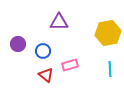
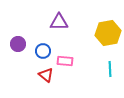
pink rectangle: moved 5 px left, 4 px up; rotated 21 degrees clockwise
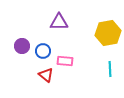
purple circle: moved 4 px right, 2 px down
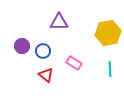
pink rectangle: moved 9 px right, 2 px down; rotated 28 degrees clockwise
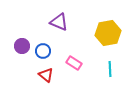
purple triangle: rotated 24 degrees clockwise
